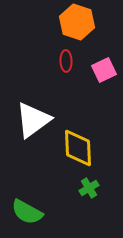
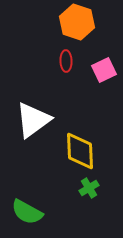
yellow diamond: moved 2 px right, 3 px down
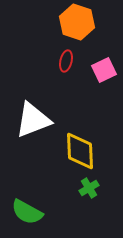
red ellipse: rotated 15 degrees clockwise
white triangle: rotated 15 degrees clockwise
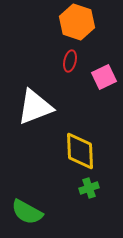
red ellipse: moved 4 px right
pink square: moved 7 px down
white triangle: moved 2 px right, 13 px up
green cross: rotated 12 degrees clockwise
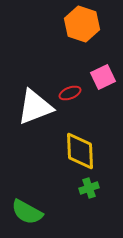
orange hexagon: moved 5 px right, 2 px down
red ellipse: moved 32 px down; rotated 55 degrees clockwise
pink square: moved 1 px left
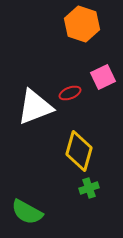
yellow diamond: moved 1 px left; rotated 18 degrees clockwise
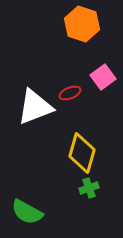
pink square: rotated 10 degrees counterclockwise
yellow diamond: moved 3 px right, 2 px down
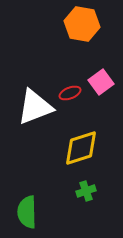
orange hexagon: rotated 8 degrees counterclockwise
pink square: moved 2 px left, 5 px down
yellow diamond: moved 1 px left, 5 px up; rotated 57 degrees clockwise
green cross: moved 3 px left, 3 px down
green semicircle: rotated 60 degrees clockwise
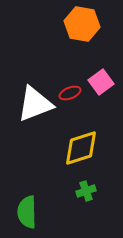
white triangle: moved 3 px up
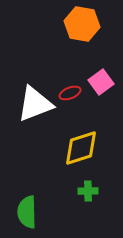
green cross: moved 2 px right; rotated 18 degrees clockwise
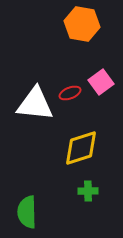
white triangle: rotated 27 degrees clockwise
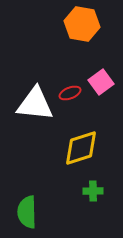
green cross: moved 5 px right
